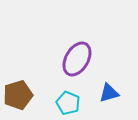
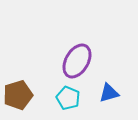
purple ellipse: moved 2 px down
cyan pentagon: moved 5 px up
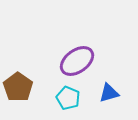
purple ellipse: rotated 24 degrees clockwise
brown pentagon: moved 8 px up; rotated 20 degrees counterclockwise
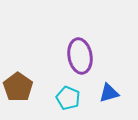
purple ellipse: moved 3 px right, 5 px up; rotated 64 degrees counterclockwise
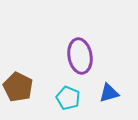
brown pentagon: rotated 8 degrees counterclockwise
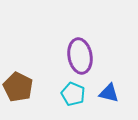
blue triangle: rotated 30 degrees clockwise
cyan pentagon: moved 5 px right, 4 px up
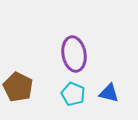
purple ellipse: moved 6 px left, 2 px up
